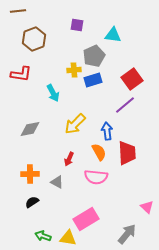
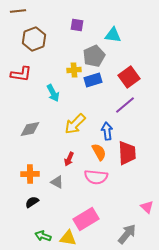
red square: moved 3 px left, 2 px up
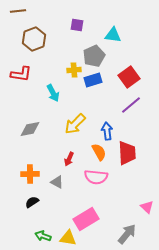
purple line: moved 6 px right
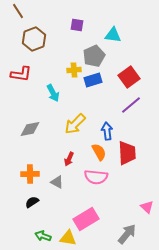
brown line: rotated 63 degrees clockwise
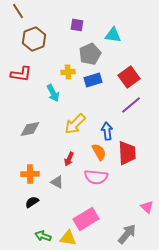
gray pentagon: moved 4 px left, 2 px up
yellow cross: moved 6 px left, 2 px down
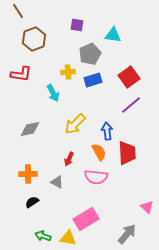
orange cross: moved 2 px left
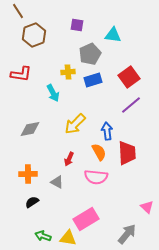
brown hexagon: moved 4 px up
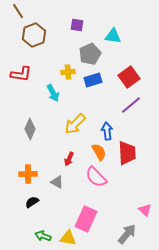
cyan triangle: moved 1 px down
gray diamond: rotated 55 degrees counterclockwise
pink semicircle: rotated 40 degrees clockwise
pink triangle: moved 2 px left, 3 px down
pink rectangle: rotated 35 degrees counterclockwise
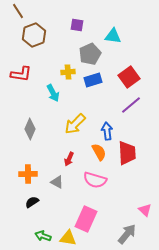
pink semicircle: moved 1 px left, 3 px down; rotated 30 degrees counterclockwise
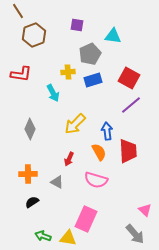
red square: moved 1 px down; rotated 25 degrees counterclockwise
red trapezoid: moved 1 px right, 2 px up
pink semicircle: moved 1 px right
gray arrow: moved 8 px right; rotated 100 degrees clockwise
